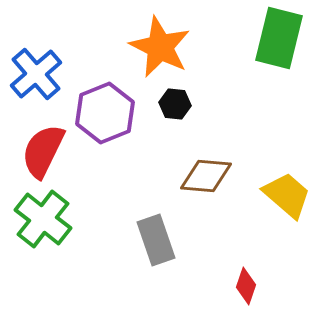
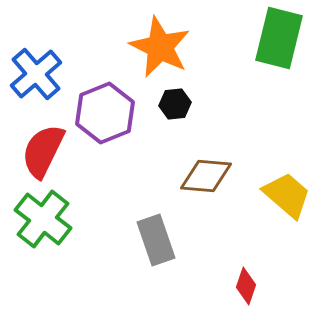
black hexagon: rotated 12 degrees counterclockwise
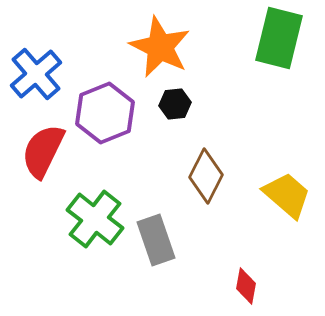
brown diamond: rotated 68 degrees counterclockwise
green cross: moved 52 px right
red diamond: rotated 9 degrees counterclockwise
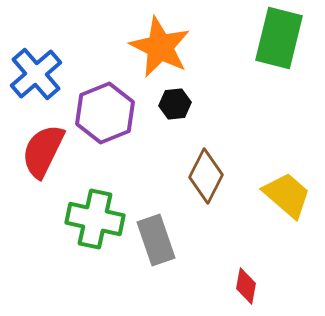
green cross: rotated 26 degrees counterclockwise
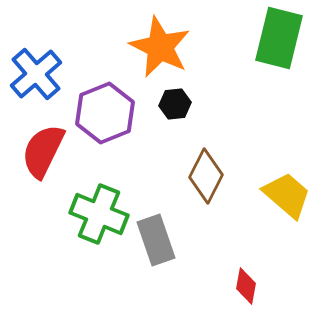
green cross: moved 4 px right, 5 px up; rotated 10 degrees clockwise
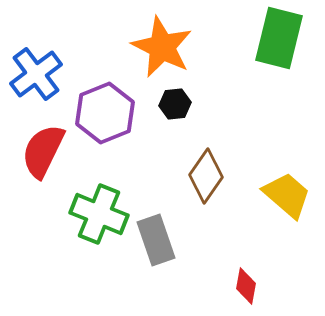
orange star: moved 2 px right
blue cross: rotated 4 degrees clockwise
brown diamond: rotated 8 degrees clockwise
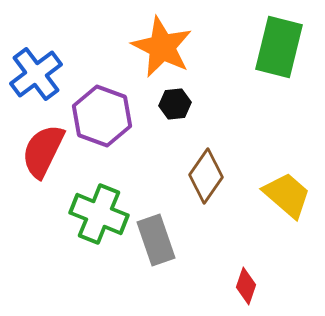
green rectangle: moved 9 px down
purple hexagon: moved 3 px left, 3 px down; rotated 18 degrees counterclockwise
red diamond: rotated 9 degrees clockwise
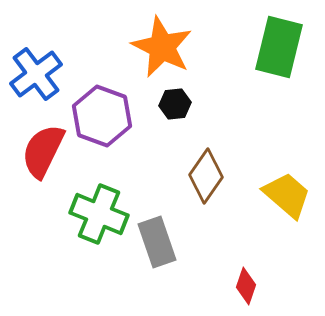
gray rectangle: moved 1 px right, 2 px down
